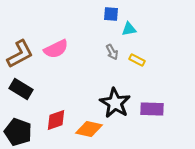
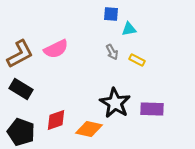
black pentagon: moved 3 px right
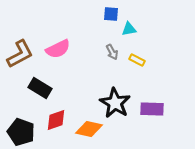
pink semicircle: moved 2 px right
black rectangle: moved 19 px right, 1 px up
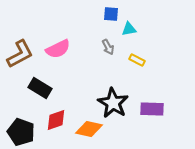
gray arrow: moved 4 px left, 5 px up
black star: moved 2 px left
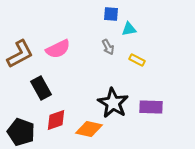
black rectangle: moved 1 px right; rotated 30 degrees clockwise
purple rectangle: moved 1 px left, 2 px up
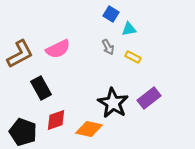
blue square: rotated 28 degrees clockwise
yellow rectangle: moved 4 px left, 3 px up
purple rectangle: moved 2 px left, 9 px up; rotated 40 degrees counterclockwise
black pentagon: moved 2 px right
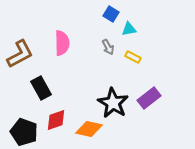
pink semicircle: moved 4 px right, 6 px up; rotated 65 degrees counterclockwise
black pentagon: moved 1 px right
